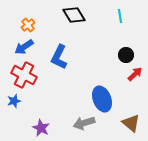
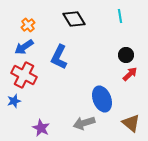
black diamond: moved 4 px down
red arrow: moved 5 px left
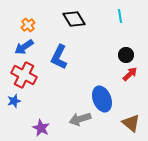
gray arrow: moved 4 px left, 4 px up
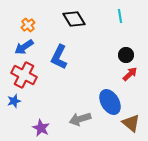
blue ellipse: moved 8 px right, 3 px down; rotated 10 degrees counterclockwise
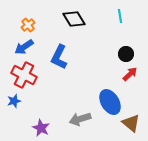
black circle: moved 1 px up
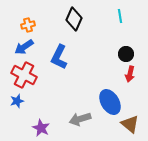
black diamond: rotated 55 degrees clockwise
orange cross: rotated 24 degrees clockwise
red arrow: rotated 147 degrees clockwise
blue star: moved 3 px right
brown triangle: moved 1 px left, 1 px down
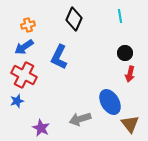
black circle: moved 1 px left, 1 px up
brown triangle: rotated 12 degrees clockwise
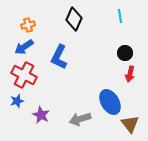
purple star: moved 13 px up
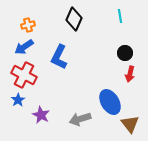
blue star: moved 1 px right, 1 px up; rotated 16 degrees counterclockwise
